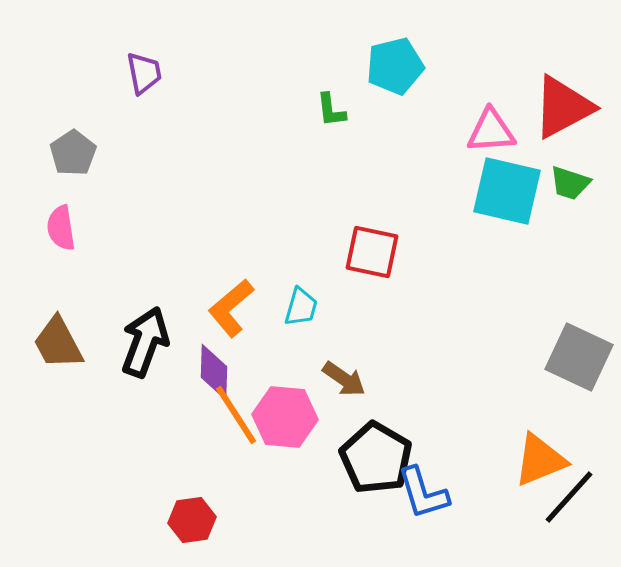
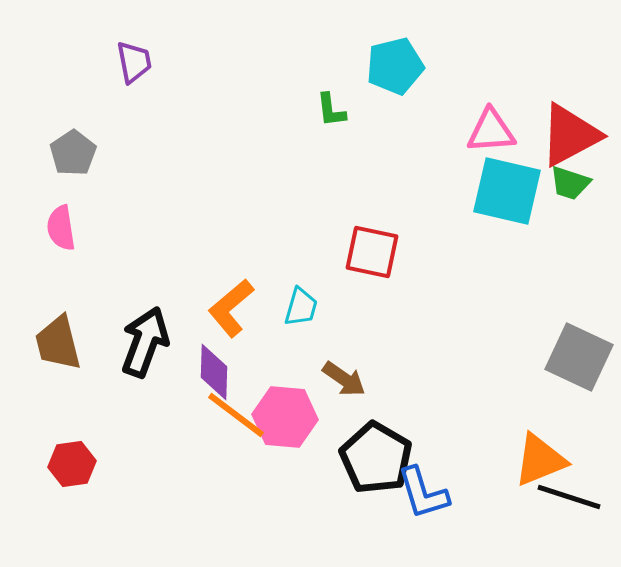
purple trapezoid: moved 10 px left, 11 px up
red triangle: moved 7 px right, 28 px down
brown trapezoid: rotated 14 degrees clockwise
orange line: rotated 20 degrees counterclockwise
black line: rotated 66 degrees clockwise
red hexagon: moved 120 px left, 56 px up
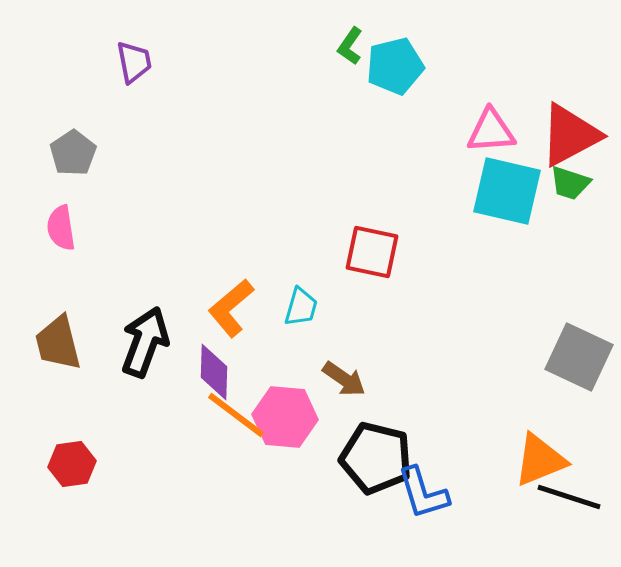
green L-shape: moved 19 px right, 64 px up; rotated 42 degrees clockwise
black pentagon: rotated 16 degrees counterclockwise
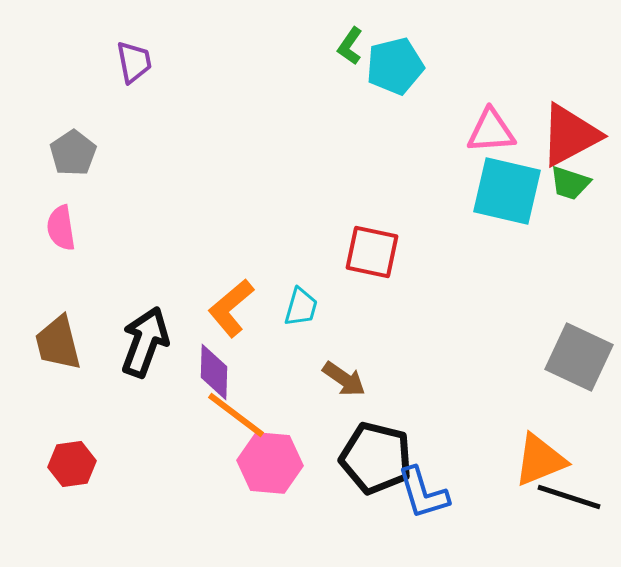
pink hexagon: moved 15 px left, 46 px down
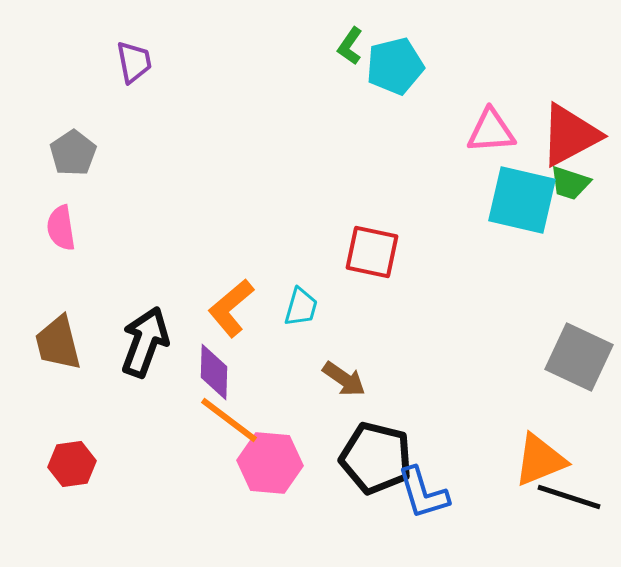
cyan square: moved 15 px right, 9 px down
orange line: moved 7 px left, 5 px down
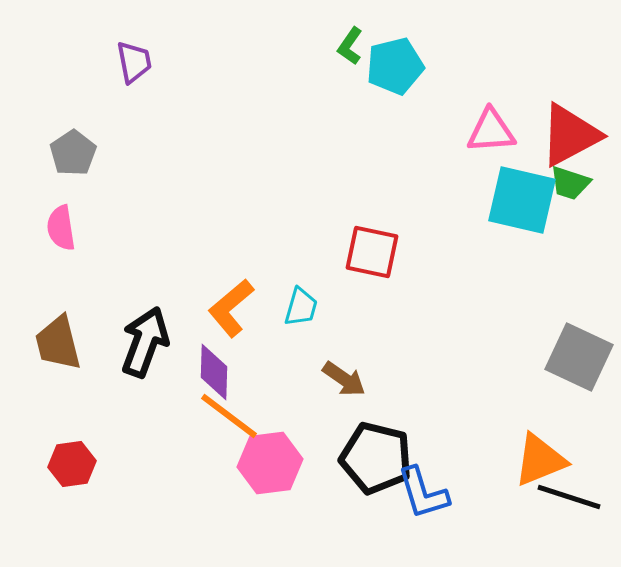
orange line: moved 4 px up
pink hexagon: rotated 12 degrees counterclockwise
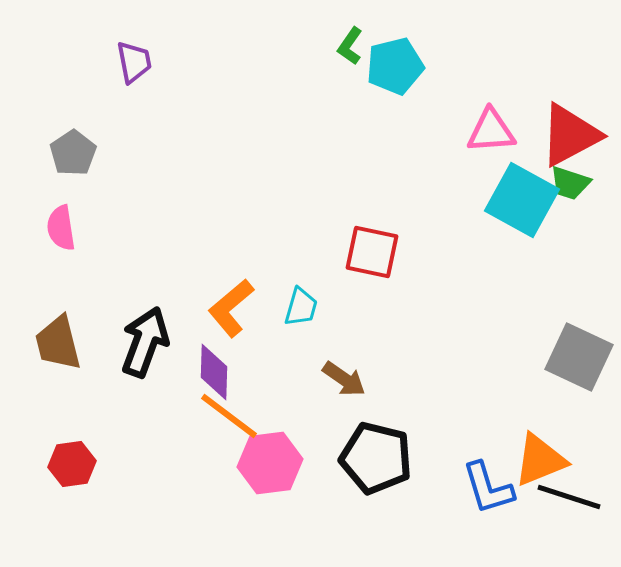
cyan square: rotated 16 degrees clockwise
blue L-shape: moved 65 px right, 5 px up
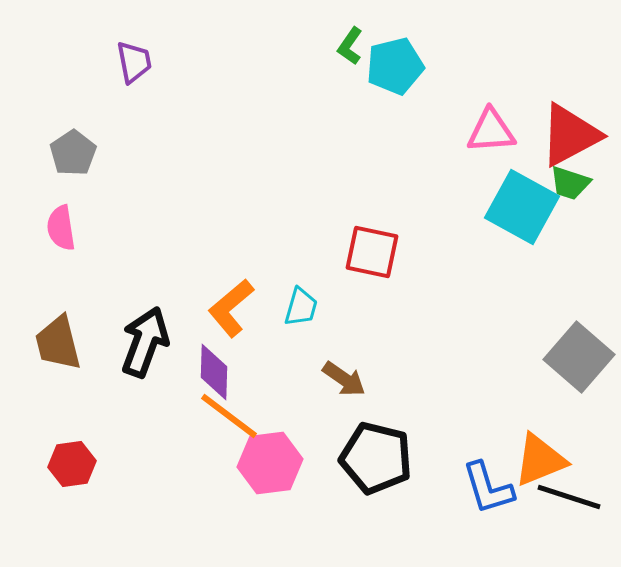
cyan square: moved 7 px down
gray square: rotated 16 degrees clockwise
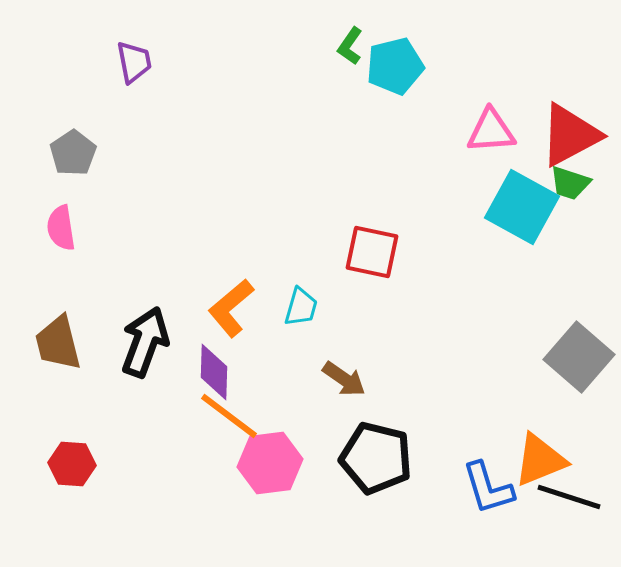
red hexagon: rotated 12 degrees clockwise
